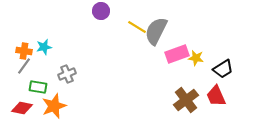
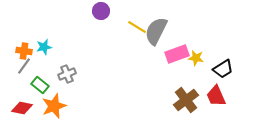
green rectangle: moved 2 px right, 2 px up; rotated 30 degrees clockwise
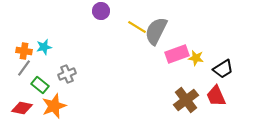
gray line: moved 2 px down
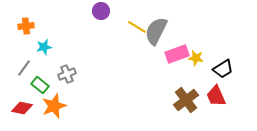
orange cross: moved 2 px right, 25 px up; rotated 14 degrees counterclockwise
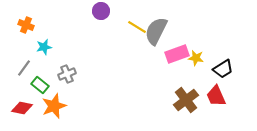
orange cross: moved 1 px up; rotated 28 degrees clockwise
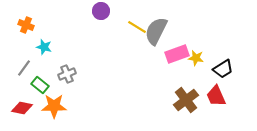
cyan star: rotated 28 degrees clockwise
orange star: rotated 20 degrees clockwise
